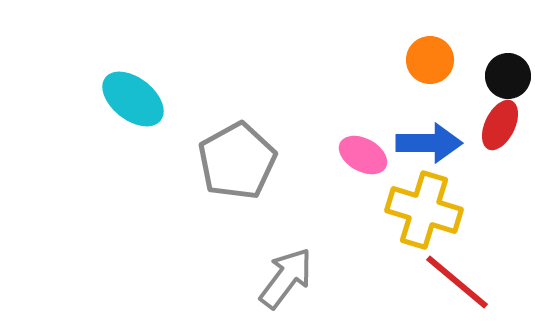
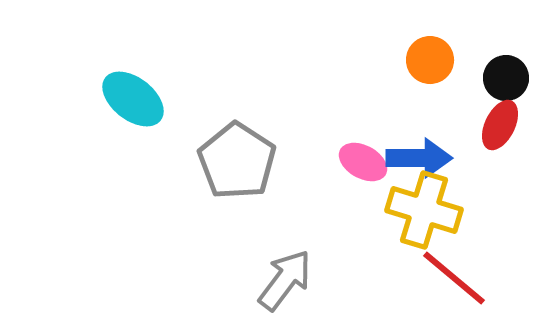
black circle: moved 2 px left, 2 px down
blue arrow: moved 10 px left, 15 px down
pink ellipse: moved 7 px down
gray pentagon: rotated 10 degrees counterclockwise
gray arrow: moved 1 px left, 2 px down
red line: moved 3 px left, 4 px up
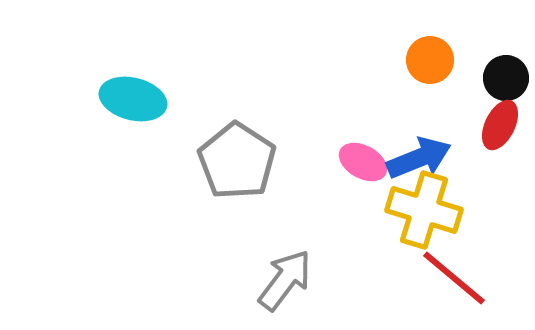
cyan ellipse: rotated 24 degrees counterclockwise
blue arrow: rotated 22 degrees counterclockwise
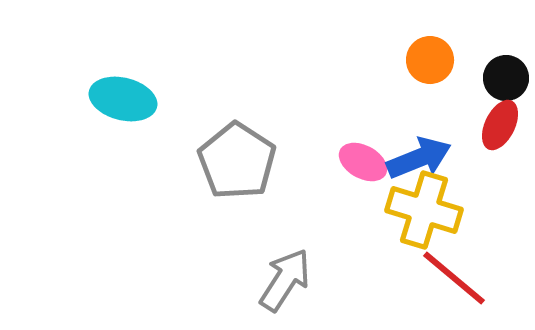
cyan ellipse: moved 10 px left
gray arrow: rotated 4 degrees counterclockwise
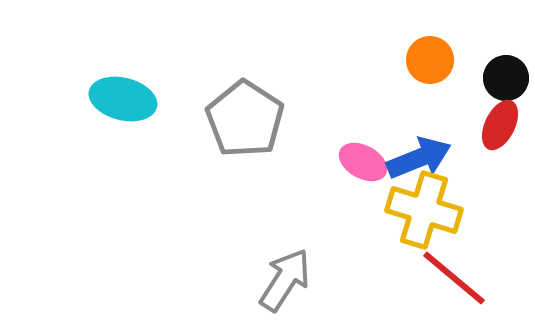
gray pentagon: moved 8 px right, 42 px up
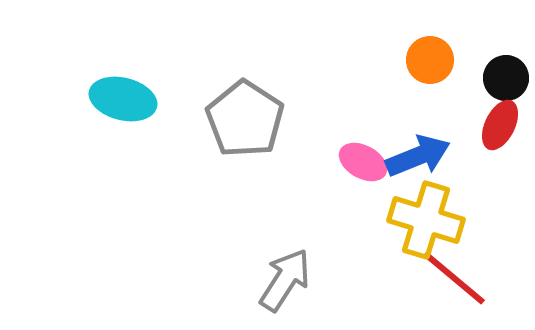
blue arrow: moved 1 px left, 2 px up
yellow cross: moved 2 px right, 10 px down
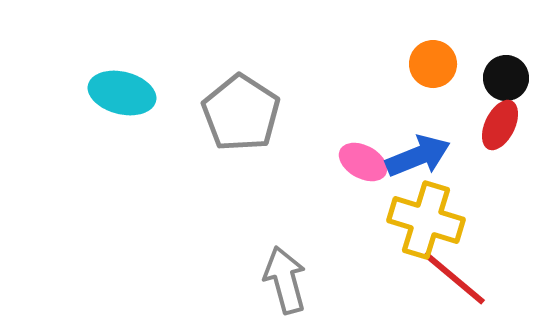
orange circle: moved 3 px right, 4 px down
cyan ellipse: moved 1 px left, 6 px up
gray pentagon: moved 4 px left, 6 px up
gray arrow: rotated 48 degrees counterclockwise
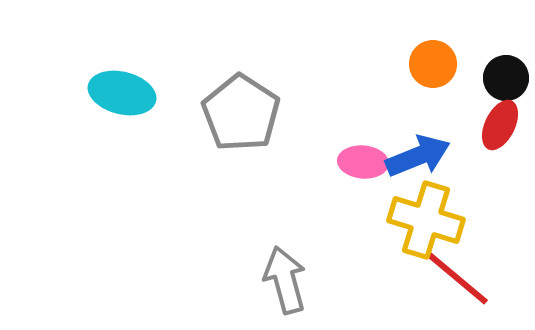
pink ellipse: rotated 24 degrees counterclockwise
red line: moved 3 px right
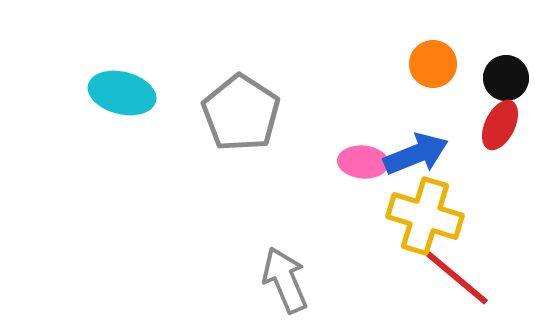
blue arrow: moved 2 px left, 2 px up
yellow cross: moved 1 px left, 4 px up
gray arrow: rotated 8 degrees counterclockwise
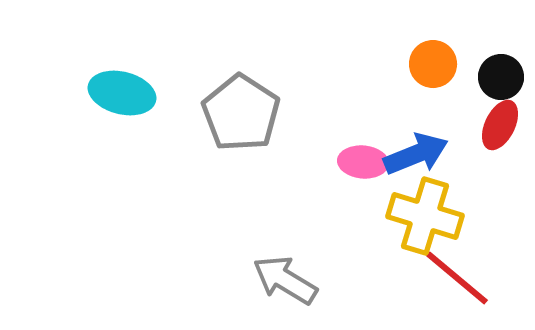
black circle: moved 5 px left, 1 px up
gray arrow: rotated 36 degrees counterclockwise
